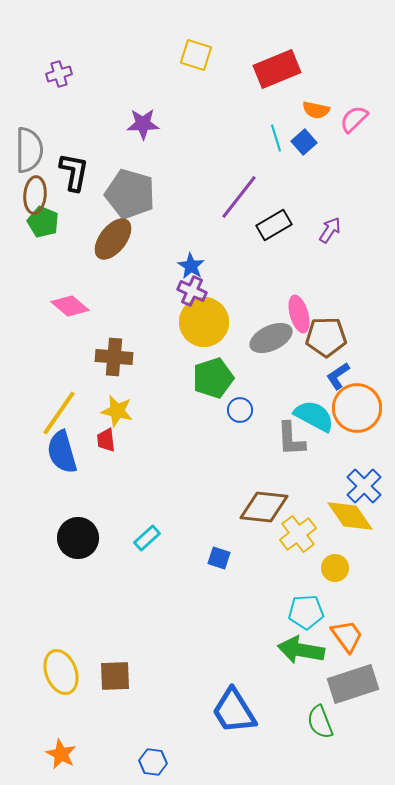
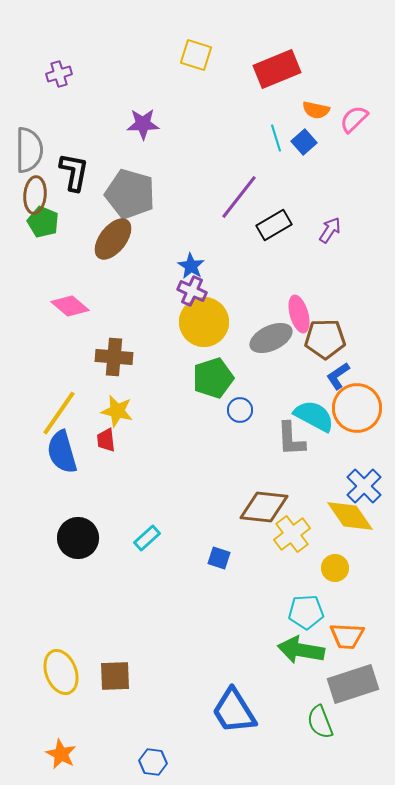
brown pentagon at (326, 337): moved 1 px left, 2 px down
yellow cross at (298, 534): moved 6 px left
orange trapezoid at (347, 636): rotated 129 degrees clockwise
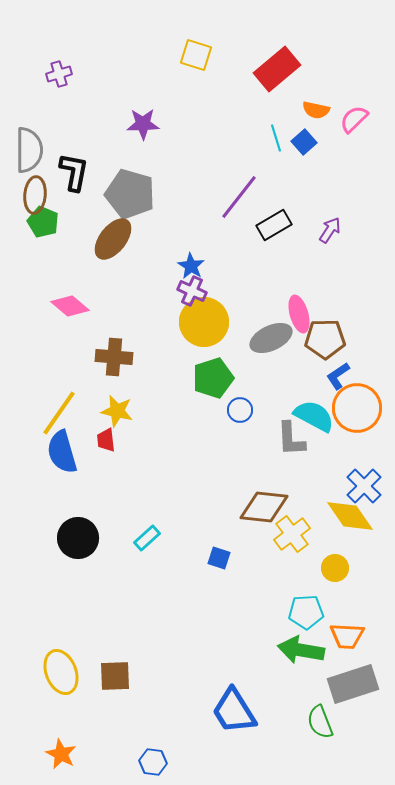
red rectangle at (277, 69): rotated 18 degrees counterclockwise
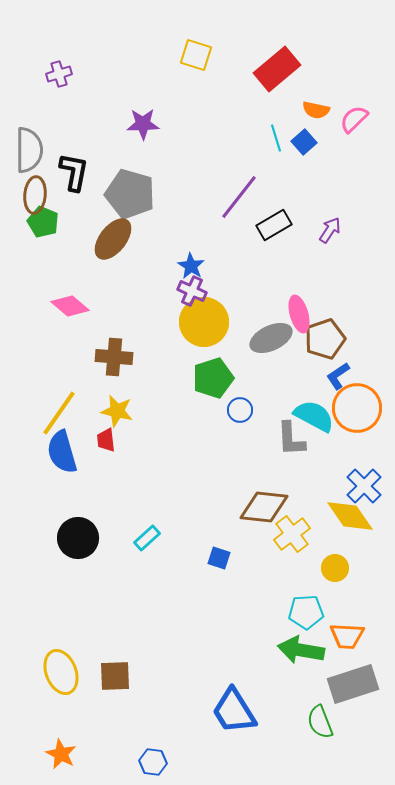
brown pentagon at (325, 339): rotated 18 degrees counterclockwise
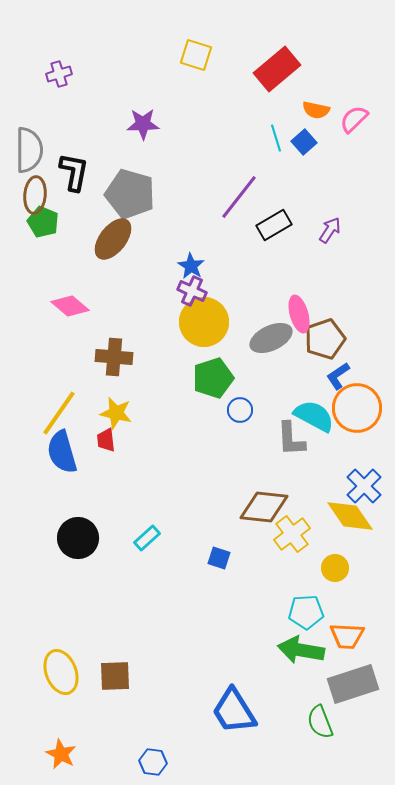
yellow star at (117, 411): moved 1 px left, 2 px down
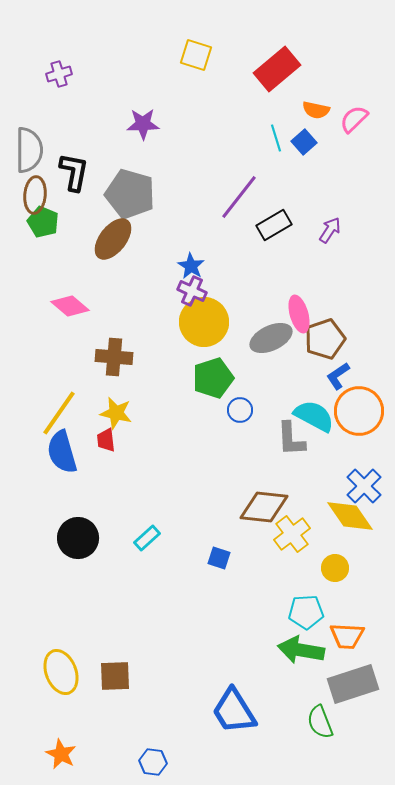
orange circle at (357, 408): moved 2 px right, 3 px down
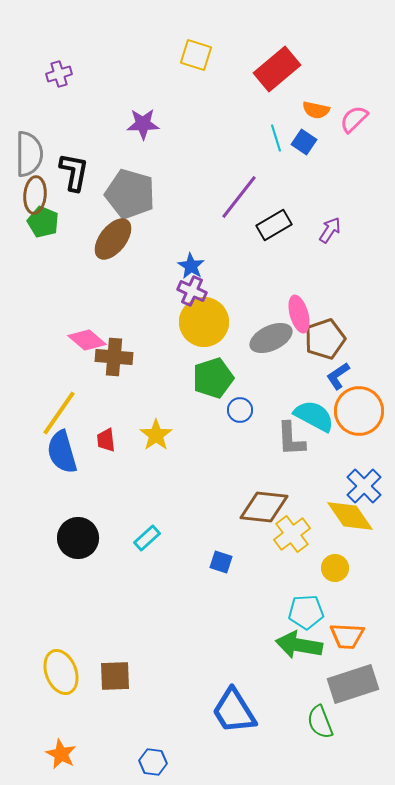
blue square at (304, 142): rotated 15 degrees counterclockwise
gray semicircle at (29, 150): moved 4 px down
pink diamond at (70, 306): moved 17 px right, 34 px down
yellow star at (116, 413): moved 40 px right, 22 px down; rotated 24 degrees clockwise
blue square at (219, 558): moved 2 px right, 4 px down
green arrow at (301, 650): moved 2 px left, 5 px up
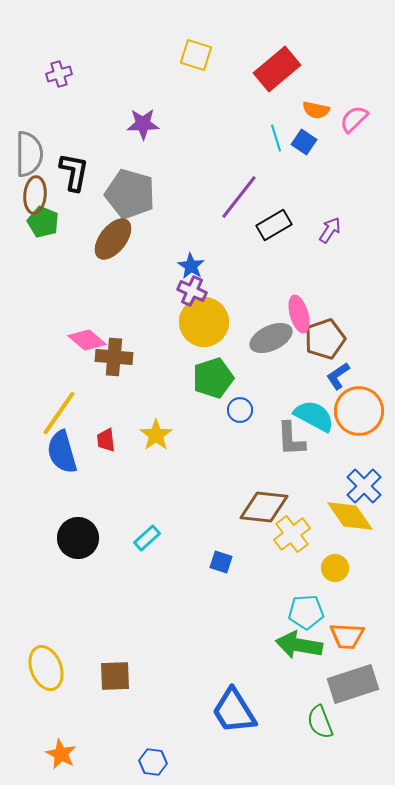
yellow ellipse at (61, 672): moved 15 px left, 4 px up
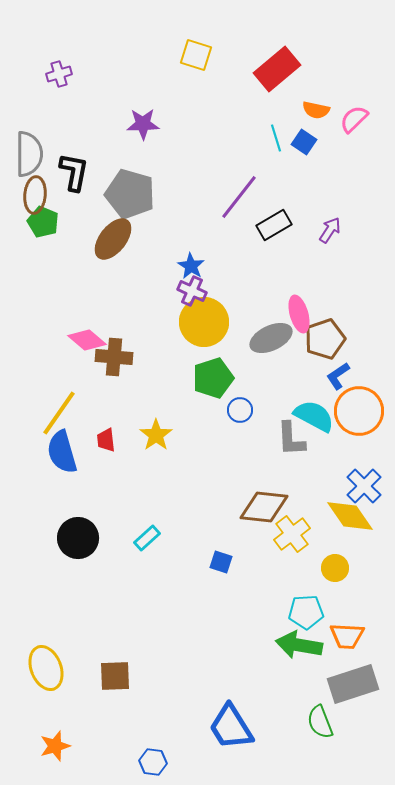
blue trapezoid at (234, 711): moved 3 px left, 16 px down
orange star at (61, 754): moved 6 px left, 8 px up; rotated 28 degrees clockwise
